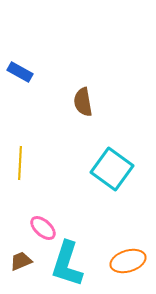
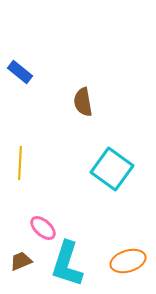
blue rectangle: rotated 10 degrees clockwise
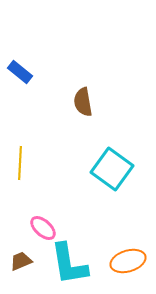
cyan L-shape: moved 2 px right; rotated 27 degrees counterclockwise
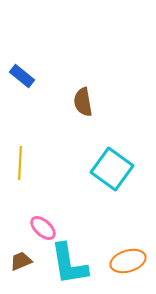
blue rectangle: moved 2 px right, 4 px down
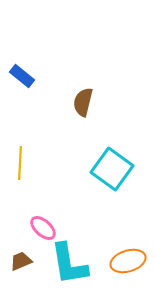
brown semicircle: rotated 24 degrees clockwise
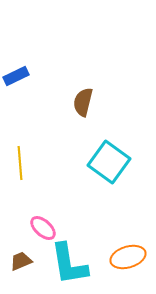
blue rectangle: moved 6 px left; rotated 65 degrees counterclockwise
yellow line: rotated 8 degrees counterclockwise
cyan square: moved 3 px left, 7 px up
orange ellipse: moved 4 px up
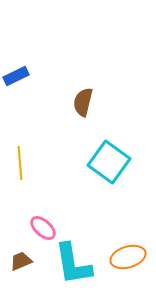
cyan L-shape: moved 4 px right
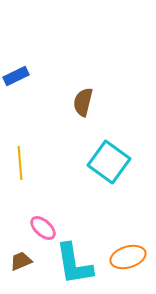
cyan L-shape: moved 1 px right
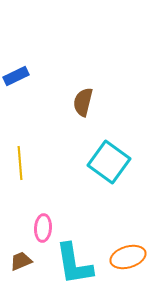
pink ellipse: rotated 52 degrees clockwise
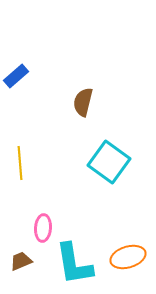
blue rectangle: rotated 15 degrees counterclockwise
